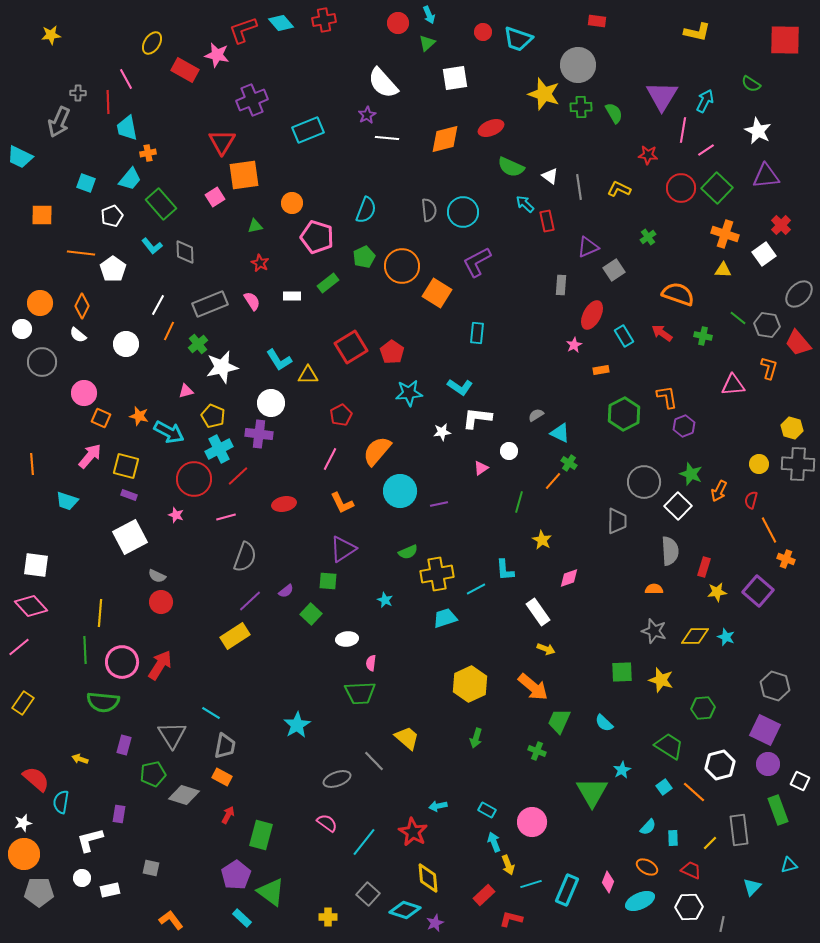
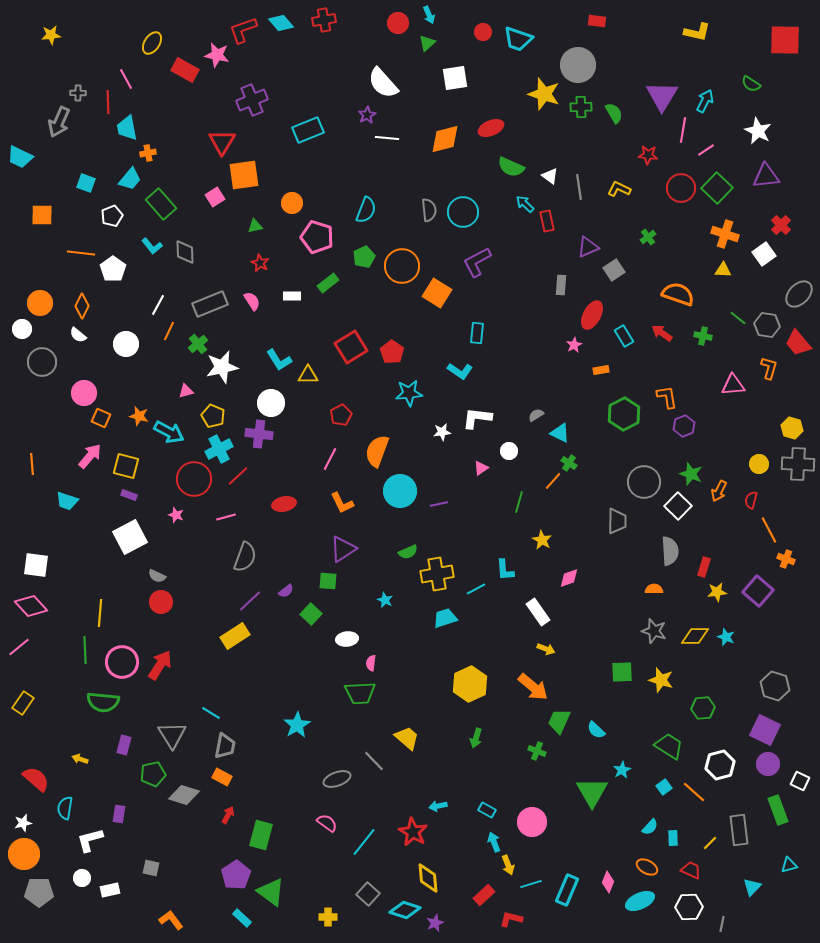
cyan L-shape at (460, 387): moved 16 px up
orange semicircle at (377, 451): rotated 20 degrees counterclockwise
cyan semicircle at (604, 723): moved 8 px left, 7 px down
cyan semicircle at (61, 802): moved 4 px right, 6 px down
cyan semicircle at (648, 827): moved 2 px right
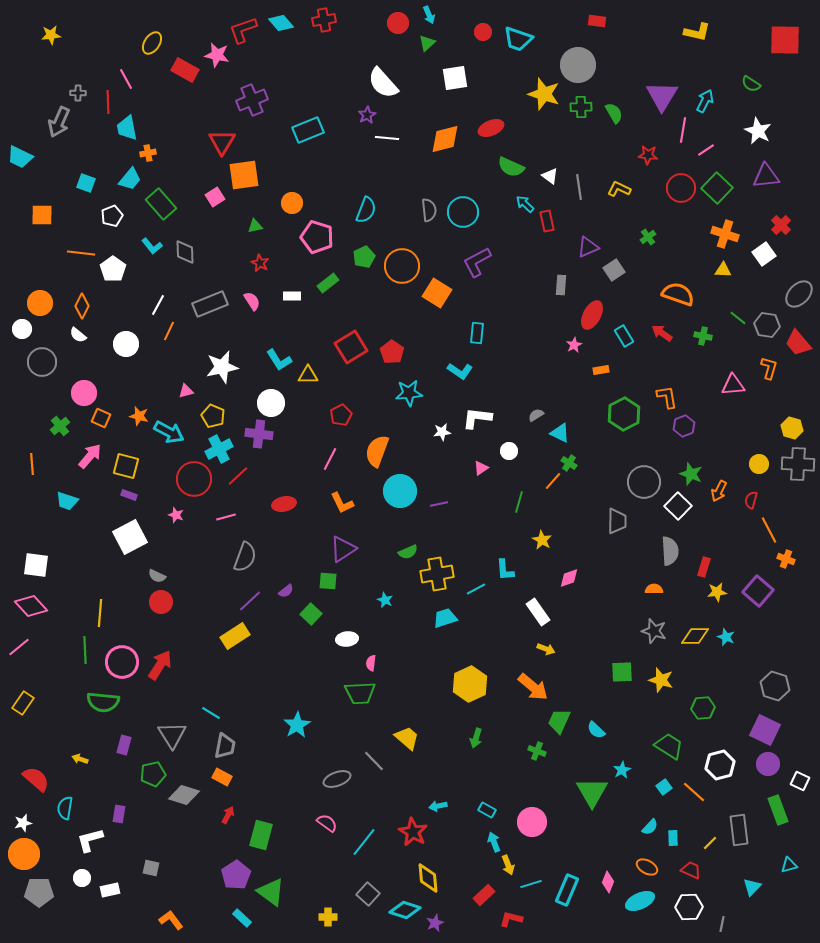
green cross at (198, 344): moved 138 px left, 82 px down
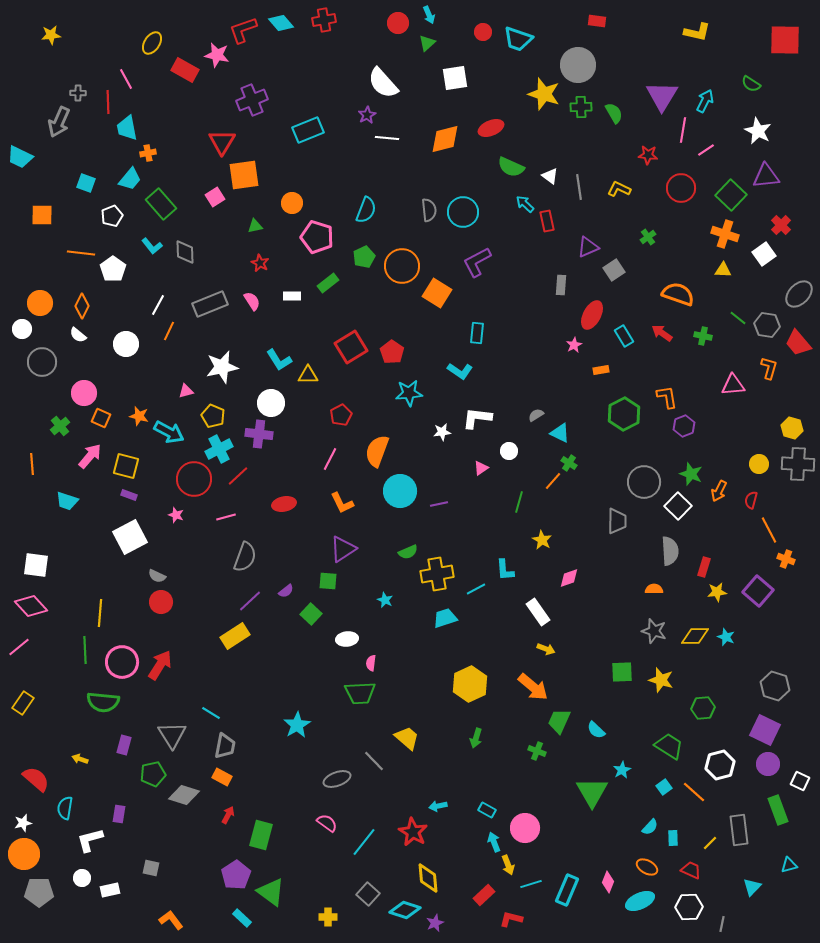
green square at (717, 188): moved 14 px right, 7 px down
pink circle at (532, 822): moved 7 px left, 6 px down
